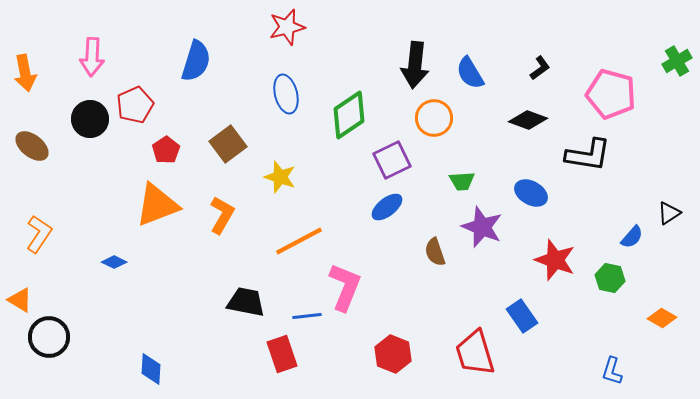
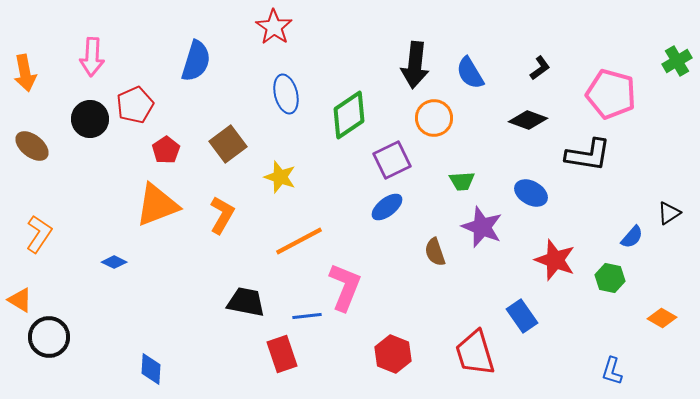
red star at (287, 27): moved 13 px left; rotated 24 degrees counterclockwise
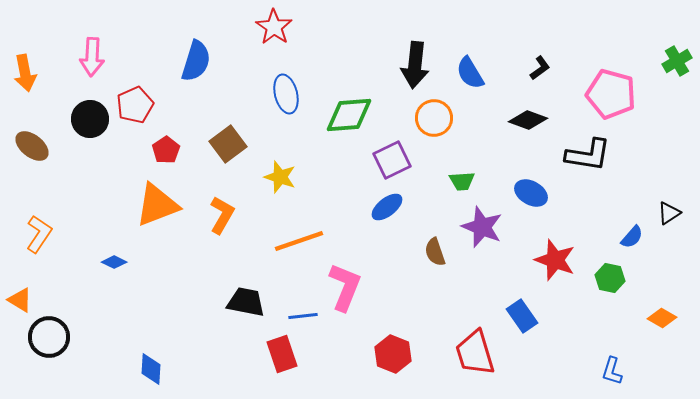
green diamond at (349, 115): rotated 30 degrees clockwise
orange line at (299, 241): rotated 9 degrees clockwise
blue line at (307, 316): moved 4 px left
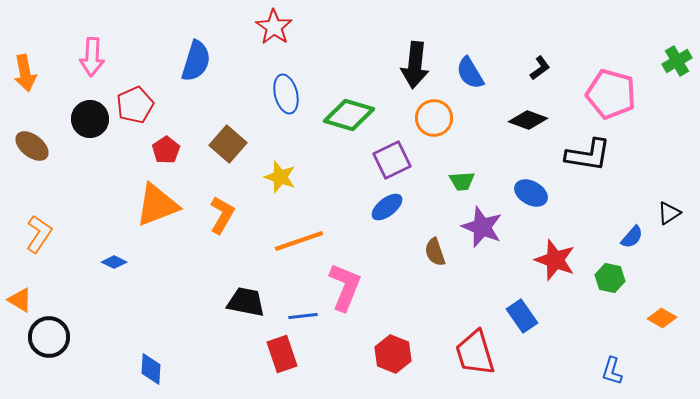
green diamond at (349, 115): rotated 21 degrees clockwise
brown square at (228, 144): rotated 12 degrees counterclockwise
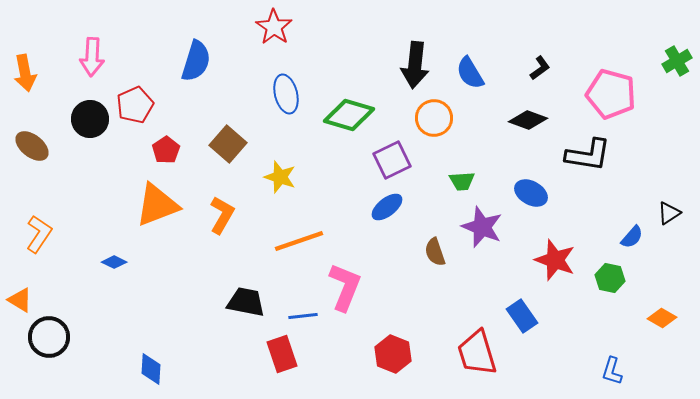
red trapezoid at (475, 353): moved 2 px right
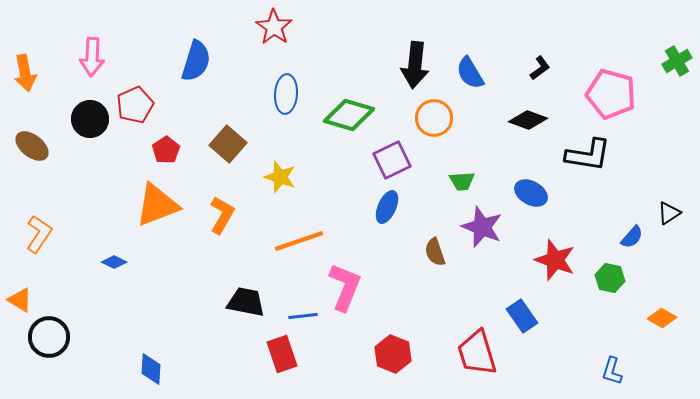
blue ellipse at (286, 94): rotated 18 degrees clockwise
blue ellipse at (387, 207): rotated 28 degrees counterclockwise
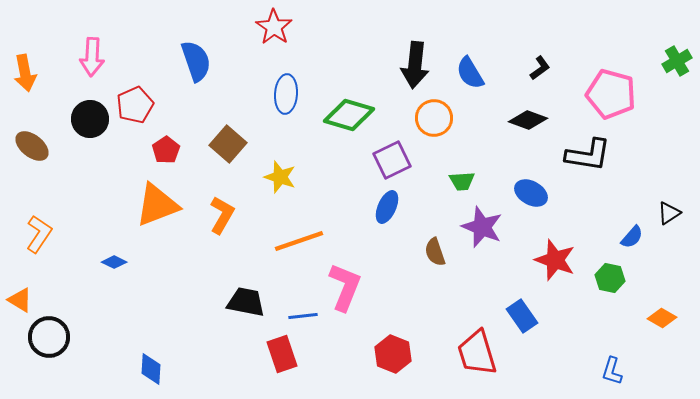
blue semicircle at (196, 61): rotated 36 degrees counterclockwise
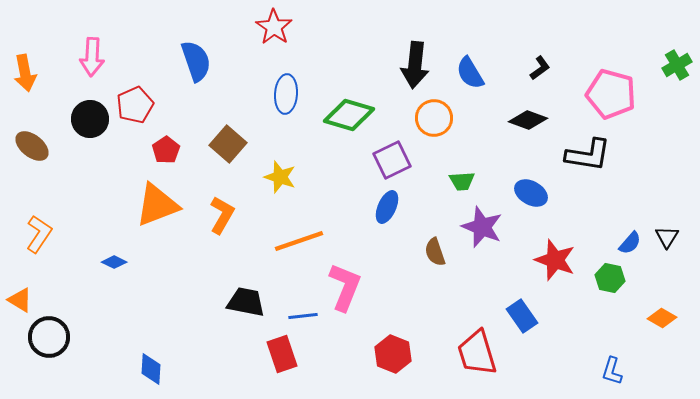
green cross at (677, 61): moved 4 px down
black triangle at (669, 213): moved 2 px left, 24 px down; rotated 25 degrees counterclockwise
blue semicircle at (632, 237): moved 2 px left, 6 px down
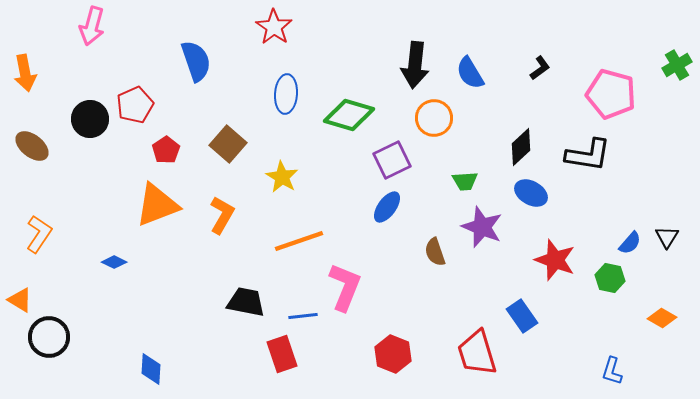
pink arrow at (92, 57): moved 31 px up; rotated 12 degrees clockwise
black diamond at (528, 120): moved 7 px left, 27 px down; rotated 63 degrees counterclockwise
yellow star at (280, 177): moved 2 px right; rotated 12 degrees clockwise
green trapezoid at (462, 181): moved 3 px right
blue ellipse at (387, 207): rotated 12 degrees clockwise
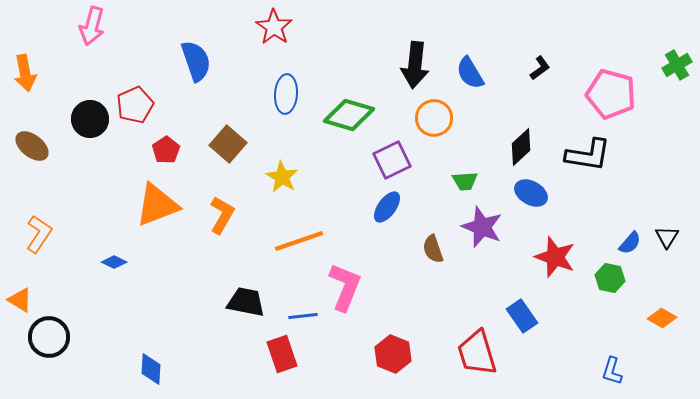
brown semicircle at (435, 252): moved 2 px left, 3 px up
red star at (555, 260): moved 3 px up
